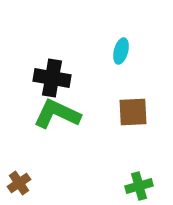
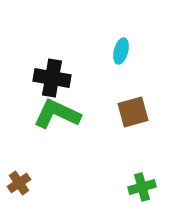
brown square: rotated 12 degrees counterclockwise
green cross: moved 3 px right, 1 px down
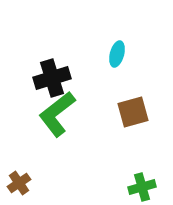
cyan ellipse: moved 4 px left, 3 px down
black cross: rotated 27 degrees counterclockwise
green L-shape: rotated 63 degrees counterclockwise
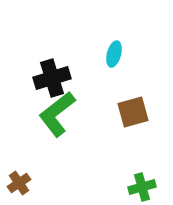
cyan ellipse: moved 3 px left
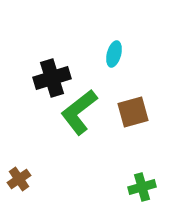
green L-shape: moved 22 px right, 2 px up
brown cross: moved 4 px up
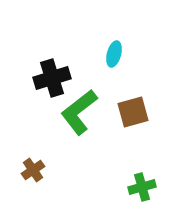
brown cross: moved 14 px right, 9 px up
